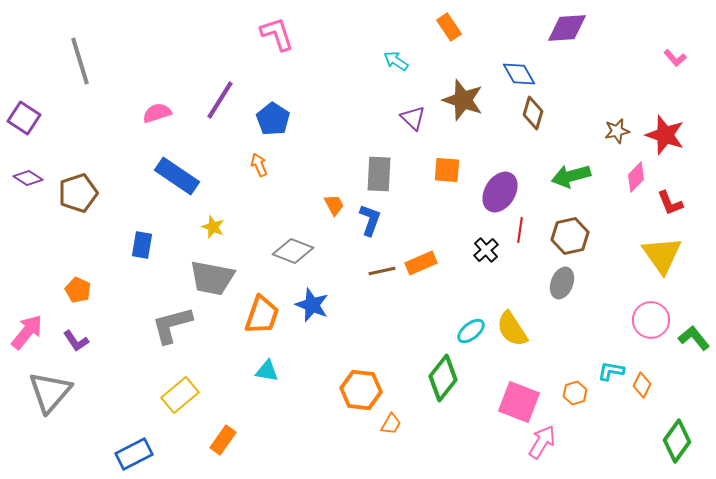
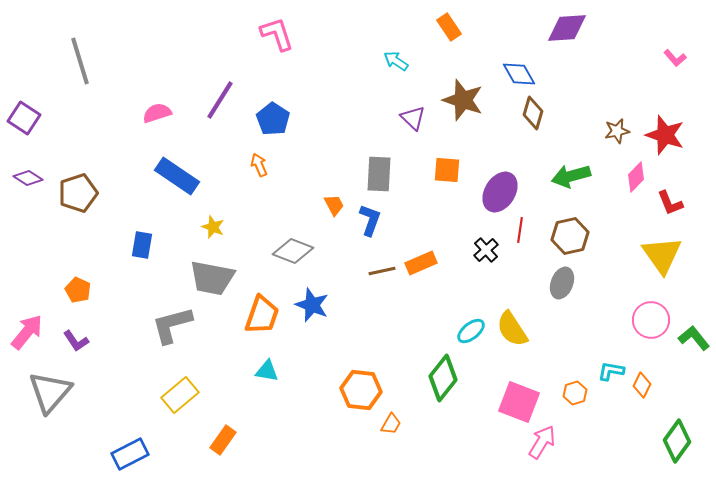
blue rectangle at (134, 454): moved 4 px left
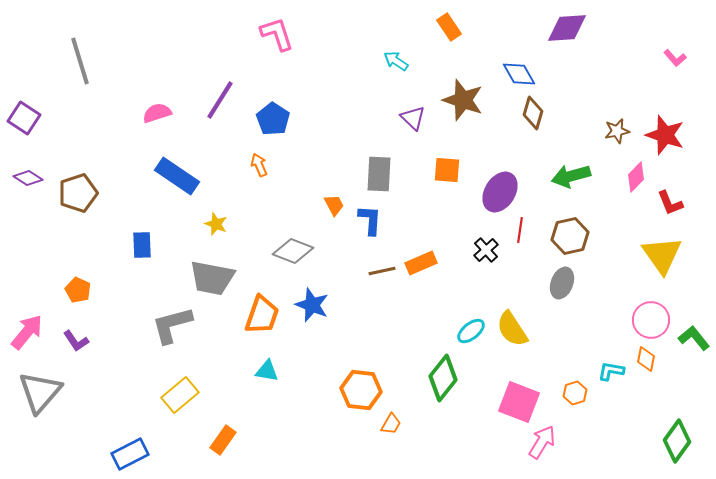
blue L-shape at (370, 220): rotated 16 degrees counterclockwise
yellow star at (213, 227): moved 3 px right, 3 px up
blue rectangle at (142, 245): rotated 12 degrees counterclockwise
orange diamond at (642, 385): moved 4 px right, 26 px up; rotated 15 degrees counterclockwise
gray triangle at (50, 392): moved 10 px left
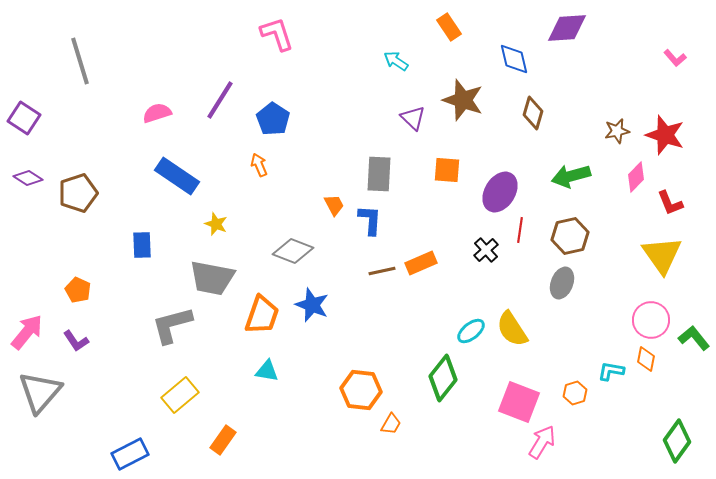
blue diamond at (519, 74): moved 5 px left, 15 px up; rotated 16 degrees clockwise
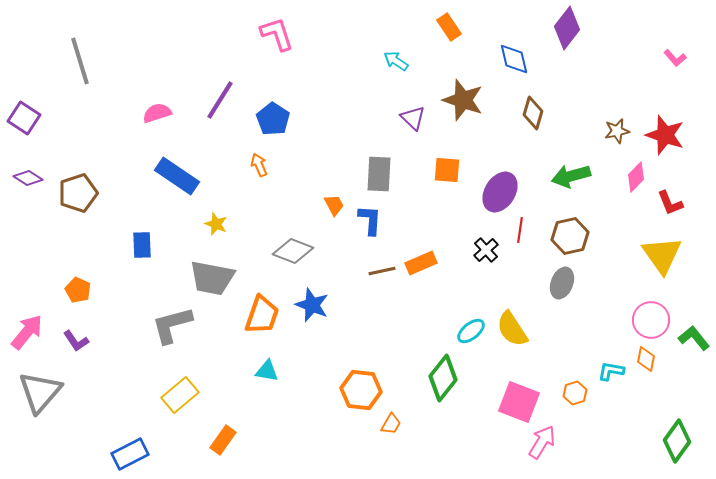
purple diamond at (567, 28): rotated 48 degrees counterclockwise
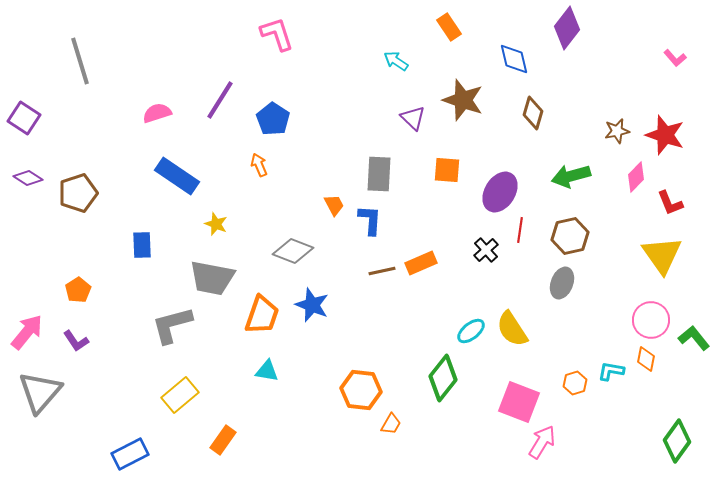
orange pentagon at (78, 290): rotated 15 degrees clockwise
orange hexagon at (575, 393): moved 10 px up
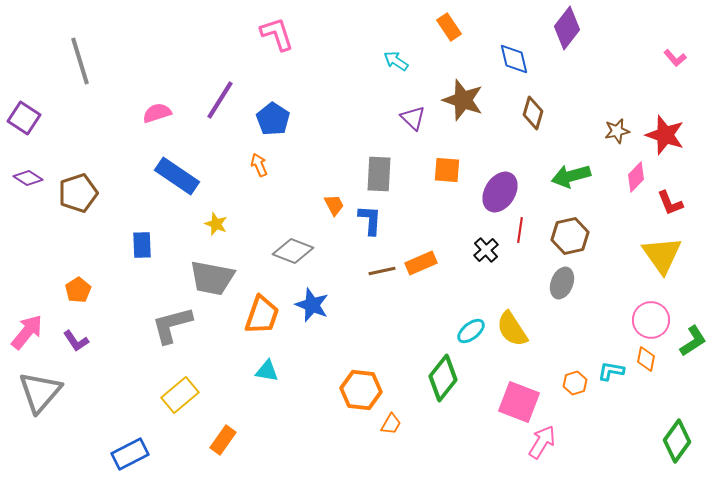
green L-shape at (694, 338): moved 1 px left, 3 px down; rotated 96 degrees clockwise
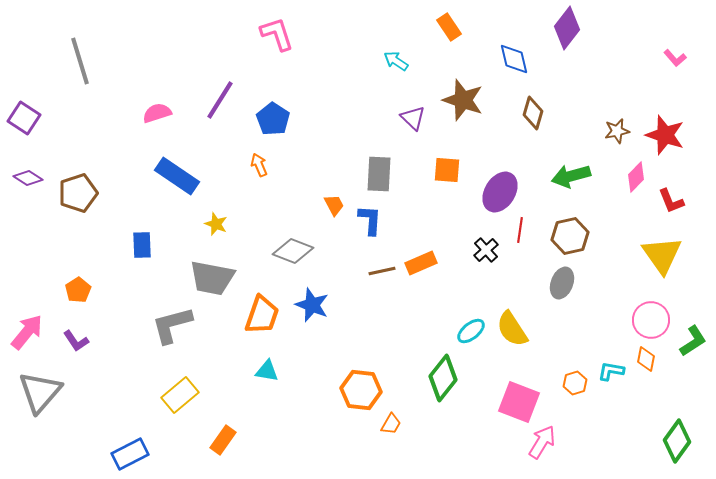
red L-shape at (670, 203): moved 1 px right, 2 px up
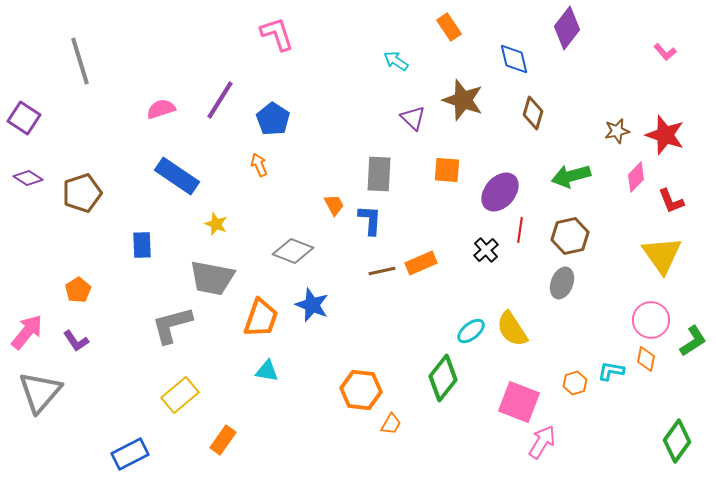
pink L-shape at (675, 58): moved 10 px left, 6 px up
pink semicircle at (157, 113): moved 4 px right, 4 px up
purple ellipse at (500, 192): rotated 9 degrees clockwise
brown pentagon at (78, 193): moved 4 px right
orange trapezoid at (262, 315): moved 1 px left, 3 px down
